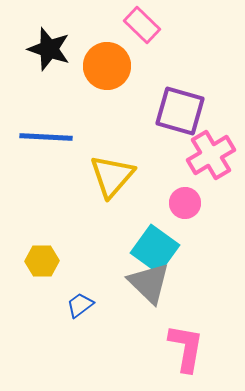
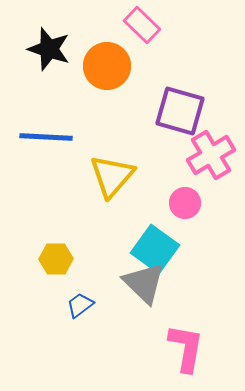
yellow hexagon: moved 14 px right, 2 px up
gray triangle: moved 5 px left
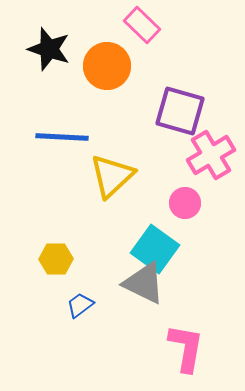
blue line: moved 16 px right
yellow triangle: rotated 6 degrees clockwise
gray triangle: rotated 18 degrees counterclockwise
